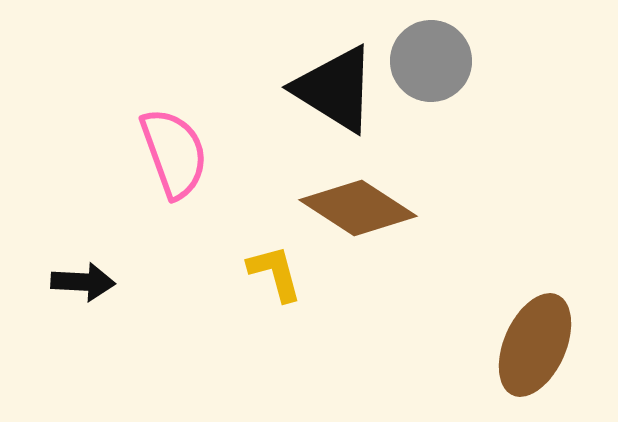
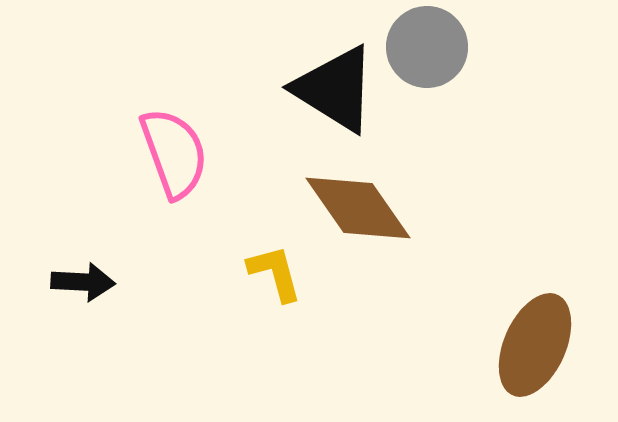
gray circle: moved 4 px left, 14 px up
brown diamond: rotated 22 degrees clockwise
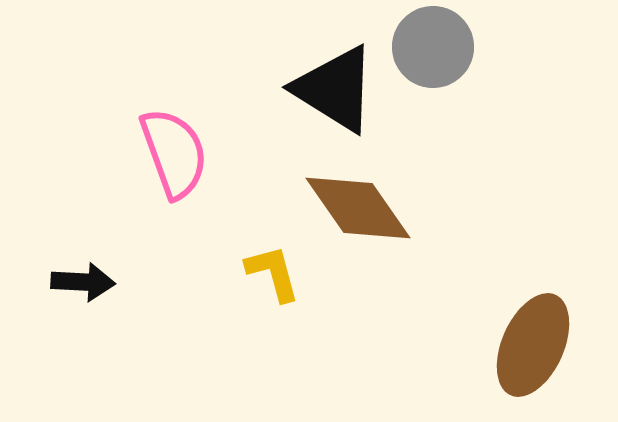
gray circle: moved 6 px right
yellow L-shape: moved 2 px left
brown ellipse: moved 2 px left
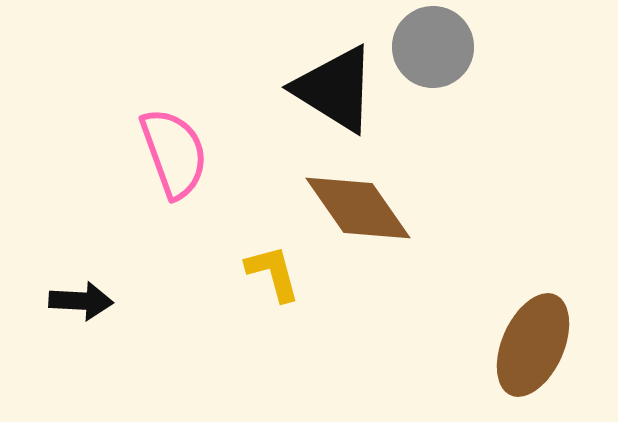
black arrow: moved 2 px left, 19 px down
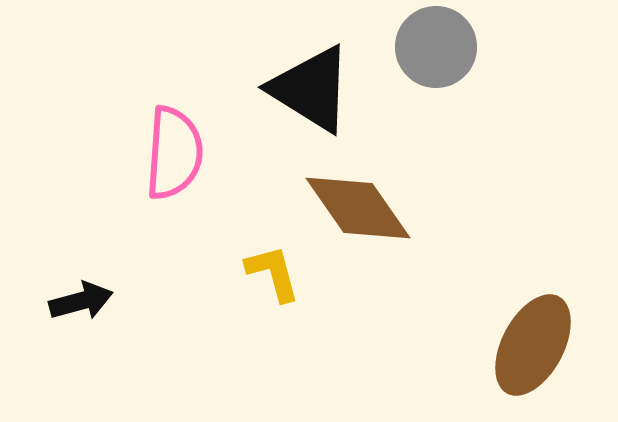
gray circle: moved 3 px right
black triangle: moved 24 px left
pink semicircle: rotated 24 degrees clockwise
black arrow: rotated 18 degrees counterclockwise
brown ellipse: rotated 4 degrees clockwise
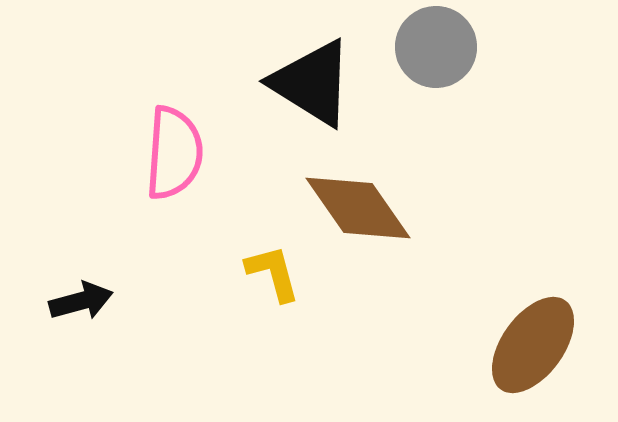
black triangle: moved 1 px right, 6 px up
brown ellipse: rotated 8 degrees clockwise
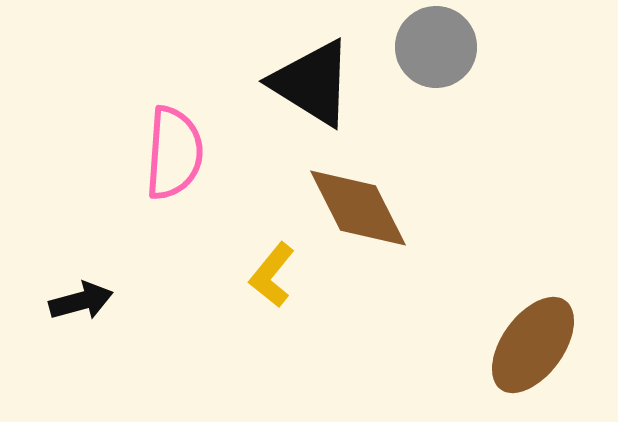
brown diamond: rotated 8 degrees clockwise
yellow L-shape: moved 1 px left, 2 px down; rotated 126 degrees counterclockwise
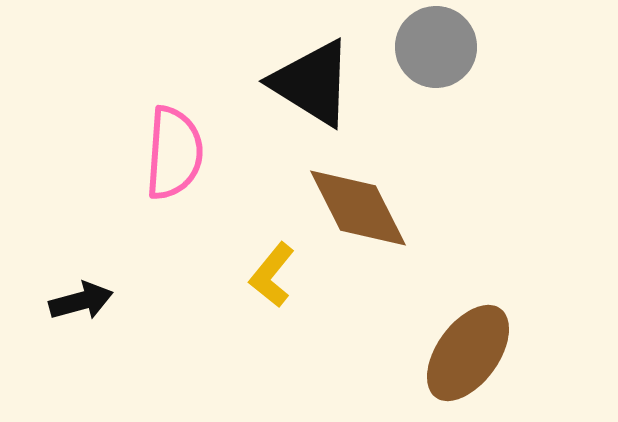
brown ellipse: moved 65 px left, 8 px down
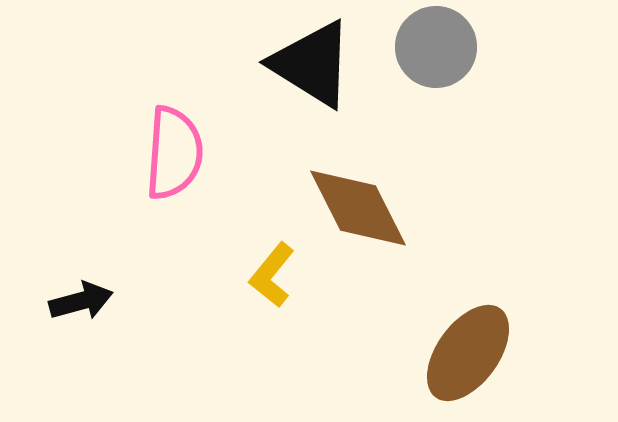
black triangle: moved 19 px up
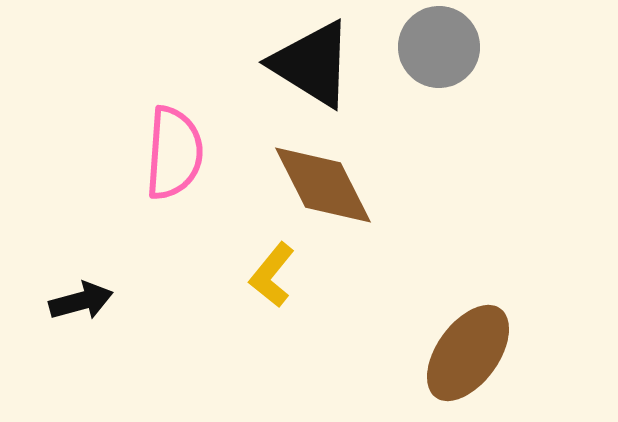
gray circle: moved 3 px right
brown diamond: moved 35 px left, 23 px up
